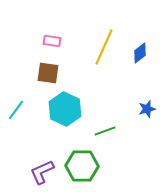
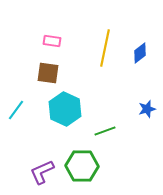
yellow line: moved 1 px right, 1 px down; rotated 12 degrees counterclockwise
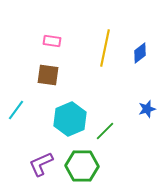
brown square: moved 2 px down
cyan hexagon: moved 5 px right, 10 px down; rotated 12 degrees clockwise
green line: rotated 25 degrees counterclockwise
purple L-shape: moved 1 px left, 8 px up
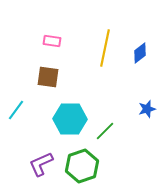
brown square: moved 2 px down
cyan hexagon: rotated 24 degrees clockwise
green hexagon: rotated 20 degrees counterclockwise
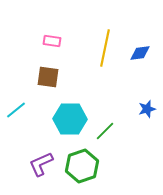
blue diamond: rotated 30 degrees clockwise
cyan line: rotated 15 degrees clockwise
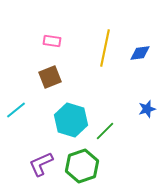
brown square: moved 2 px right; rotated 30 degrees counterclockwise
cyan hexagon: moved 1 px right, 1 px down; rotated 16 degrees clockwise
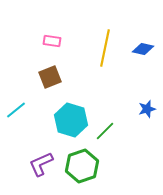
blue diamond: moved 3 px right, 4 px up; rotated 20 degrees clockwise
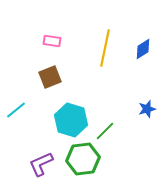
blue diamond: rotated 45 degrees counterclockwise
green hexagon: moved 1 px right, 7 px up; rotated 12 degrees clockwise
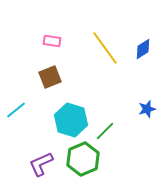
yellow line: rotated 48 degrees counterclockwise
green hexagon: rotated 16 degrees counterclockwise
